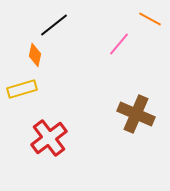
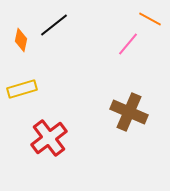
pink line: moved 9 px right
orange diamond: moved 14 px left, 15 px up
brown cross: moved 7 px left, 2 px up
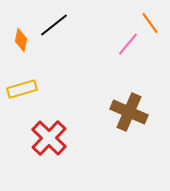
orange line: moved 4 px down; rotated 25 degrees clockwise
red cross: rotated 9 degrees counterclockwise
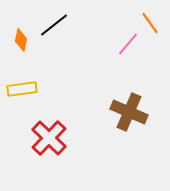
yellow rectangle: rotated 8 degrees clockwise
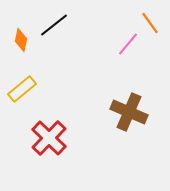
yellow rectangle: rotated 32 degrees counterclockwise
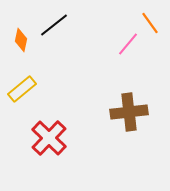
brown cross: rotated 30 degrees counterclockwise
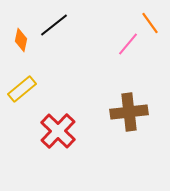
red cross: moved 9 px right, 7 px up
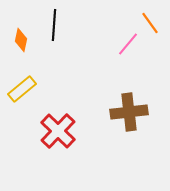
black line: rotated 48 degrees counterclockwise
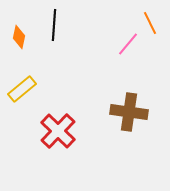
orange line: rotated 10 degrees clockwise
orange diamond: moved 2 px left, 3 px up
brown cross: rotated 15 degrees clockwise
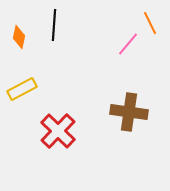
yellow rectangle: rotated 12 degrees clockwise
